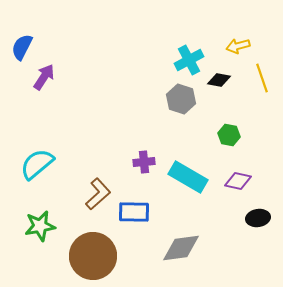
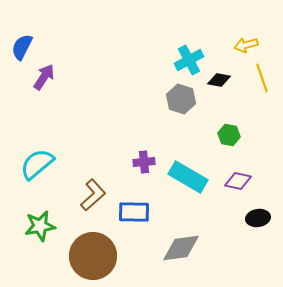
yellow arrow: moved 8 px right, 1 px up
brown L-shape: moved 5 px left, 1 px down
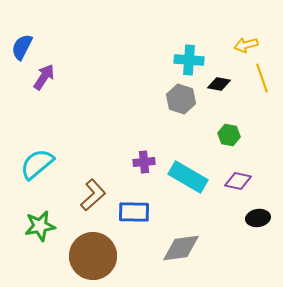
cyan cross: rotated 32 degrees clockwise
black diamond: moved 4 px down
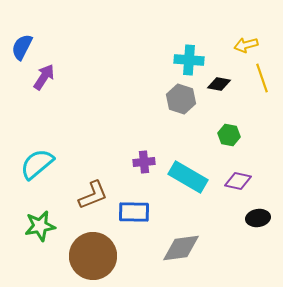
brown L-shape: rotated 20 degrees clockwise
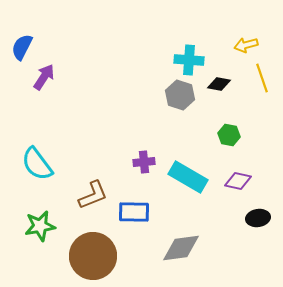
gray hexagon: moved 1 px left, 4 px up
cyan semicircle: rotated 87 degrees counterclockwise
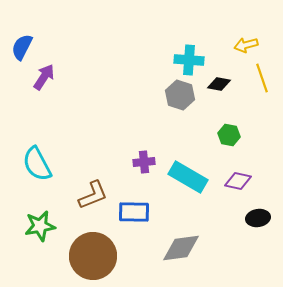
cyan semicircle: rotated 9 degrees clockwise
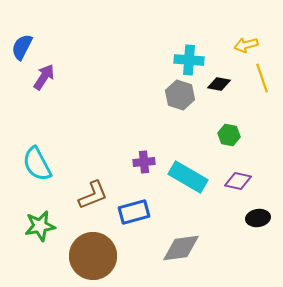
blue rectangle: rotated 16 degrees counterclockwise
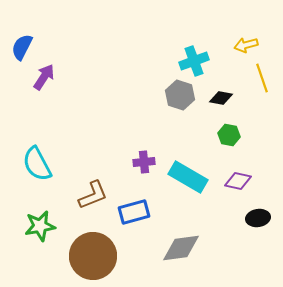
cyan cross: moved 5 px right, 1 px down; rotated 24 degrees counterclockwise
black diamond: moved 2 px right, 14 px down
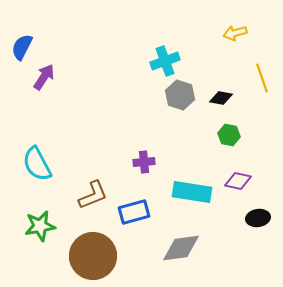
yellow arrow: moved 11 px left, 12 px up
cyan cross: moved 29 px left
cyan rectangle: moved 4 px right, 15 px down; rotated 21 degrees counterclockwise
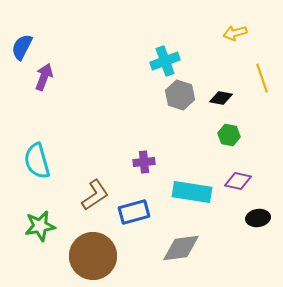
purple arrow: rotated 12 degrees counterclockwise
cyan semicircle: moved 3 px up; rotated 12 degrees clockwise
brown L-shape: moved 2 px right; rotated 12 degrees counterclockwise
